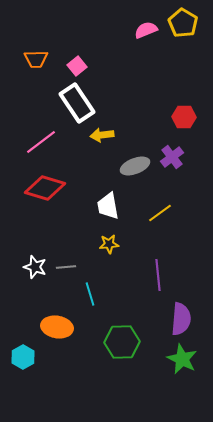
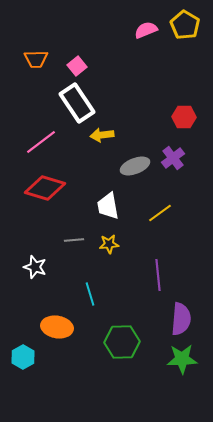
yellow pentagon: moved 2 px right, 2 px down
purple cross: moved 1 px right, 1 px down
gray line: moved 8 px right, 27 px up
green star: rotated 28 degrees counterclockwise
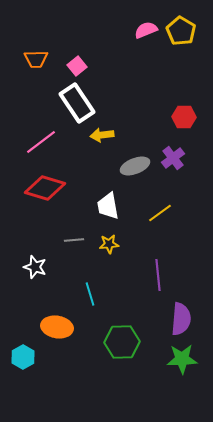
yellow pentagon: moved 4 px left, 6 px down
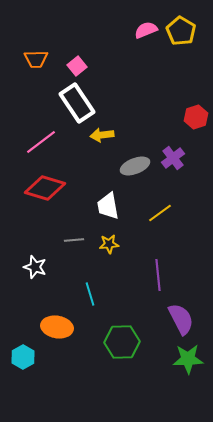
red hexagon: moved 12 px right; rotated 20 degrees counterclockwise
purple semicircle: rotated 32 degrees counterclockwise
green star: moved 6 px right
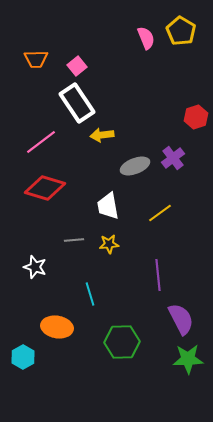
pink semicircle: moved 8 px down; rotated 90 degrees clockwise
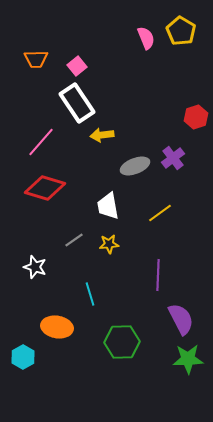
pink line: rotated 12 degrees counterclockwise
gray line: rotated 30 degrees counterclockwise
purple line: rotated 8 degrees clockwise
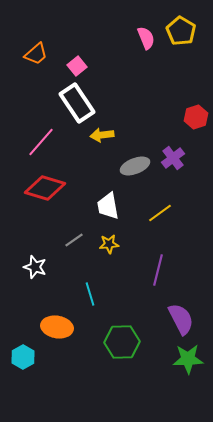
orange trapezoid: moved 5 px up; rotated 40 degrees counterclockwise
purple line: moved 5 px up; rotated 12 degrees clockwise
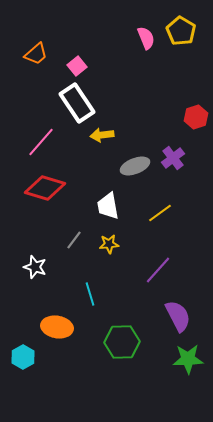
gray line: rotated 18 degrees counterclockwise
purple line: rotated 28 degrees clockwise
purple semicircle: moved 3 px left, 3 px up
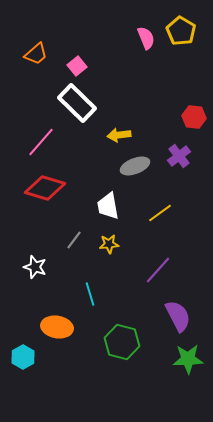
white rectangle: rotated 12 degrees counterclockwise
red hexagon: moved 2 px left; rotated 25 degrees clockwise
yellow arrow: moved 17 px right
purple cross: moved 6 px right, 2 px up
green hexagon: rotated 16 degrees clockwise
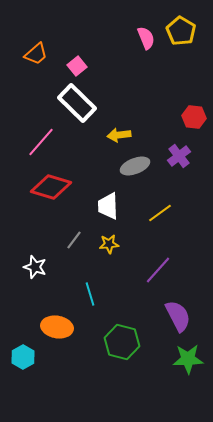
red diamond: moved 6 px right, 1 px up
white trapezoid: rotated 8 degrees clockwise
